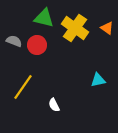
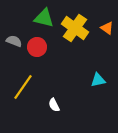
red circle: moved 2 px down
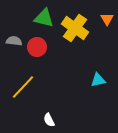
orange triangle: moved 9 px up; rotated 24 degrees clockwise
gray semicircle: rotated 14 degrees counterclockwise
yellow line: rotated 8 degrees clockwise
white semicircle: moved 5 px left, 15 px down
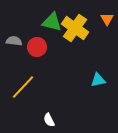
green triangle: moved 8 px right, 4 px down
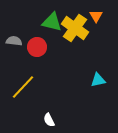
orange triangle: moved 11 px left, 3 px up
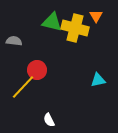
yellow cross: rotated 20 degrees counterclockwise
red circle: moved 23 px down
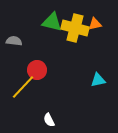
orange triangle: moved 1 px left, 8 px down; rotated 48 degrees clockwise
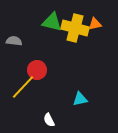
cyan triangle: moved 18 px left, 19 px down
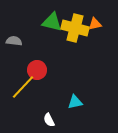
cyan triangle: moved 5 px left, 3 px down
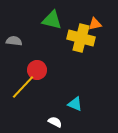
green triangle: moved 2 px up
yellow cross: moved 6 px right, 10 px down
cyan triangle: moved 2 px down; rotated 35 degrees clockwise
white semicircle: moved 6 px right, 2 px down; rotated 144 degrees clockwise
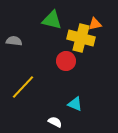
red circle: moved 29 px right, 9 px up
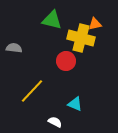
gray semicircle: moved 7 px down
yellow line: moved 9 px right, 4 px down
